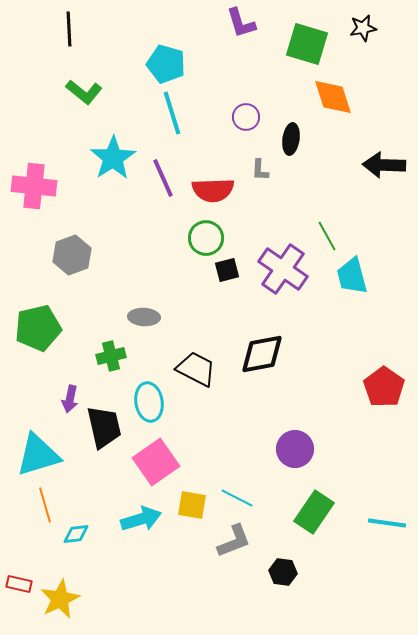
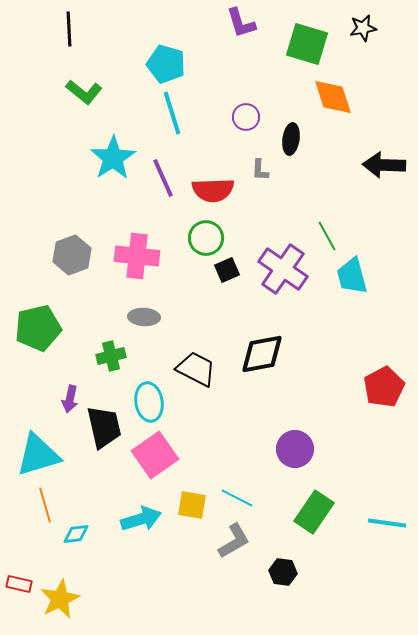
pink cross at (34, 186): moved 103 px right, 70 px down
black square at (227, 270): rotated 10 degrees counterclockwise
red pentagon at (384, 387): rotated 9 degrees clockwise
pink square at (156, 462): moved 1 px left, 7 px up
gray L-shape at (234, 541): rotated 9 degrees counterclockwise
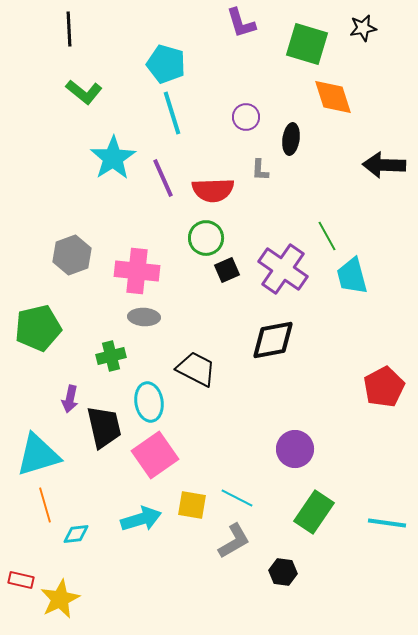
pink cross at (137, 256): moved 15 px down
black diamond at (262, 354): moved 11 px right, 14 px up
red rectangle at (19, 584): moved 2 px right, 4 px up
